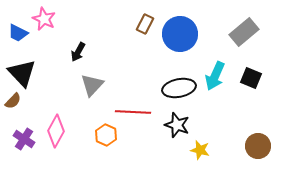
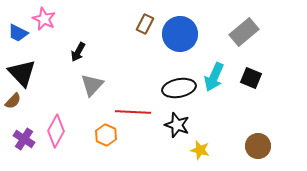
cyan arrow: moved 1 px left, 1 px down
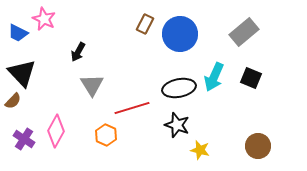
gray triangle: rotated 15 degrees counterclockwise
red line: moved 1 px left, 4 px up; rotated 20 degrees counterclockwise
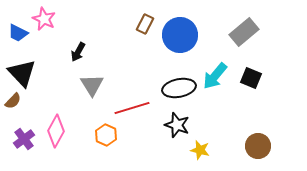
blue circle: moved 1 px down
cyan arrow: moved 1 px right, 1 px up; rotated 16 degrees clockwise
purple cross: rotated 20 degrees clockwise
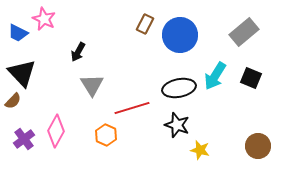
cyan arrow: rotated 8 degrees counterclockwise
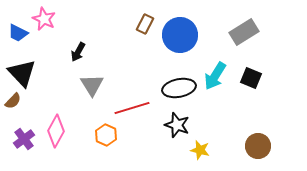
gray rectangle: rotated 8 degrees clockwise
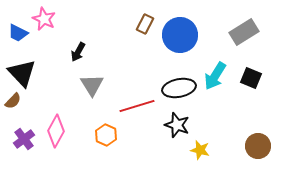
red line: moved 5 px right, 2 px up
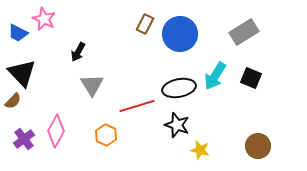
blue circle: moved 1 px up
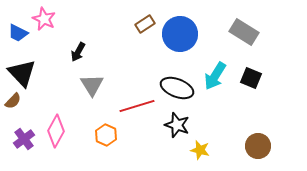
brown rectangle: rotated 30 degrees clockwise
gray rectangle: rotated 64 degrees clockwise
black ellipse: moved 2 px left; rotated 32 degrees clockwise
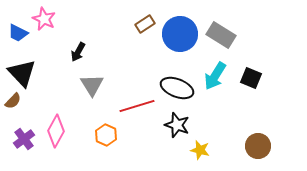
gray rectangle: moved 23 px left, 3 px down
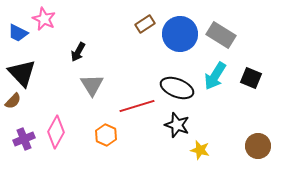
pink diamond: moved 1 px down
purple cross: rotated 15 degrees clockwise
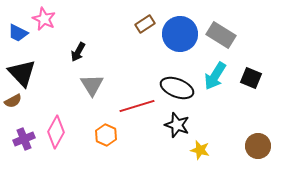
brown semicircle: rotated 18 degrees clockwise
